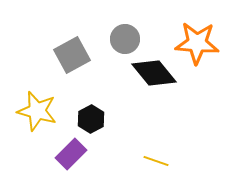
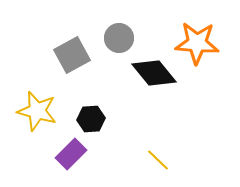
gray circle: moved 6 px left, 1 px up
black hexagon: rotated 24 degrees clockwise
yellow line: moved 2 px right, 1 px up; rotated 25 degrees clockwise
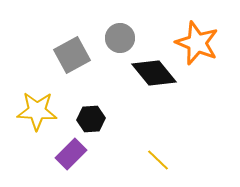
gray circle: moved 1 px right
orange star: rotated 18 degrees clockwise
yellow star: rotated 12 degrees counterclockwise
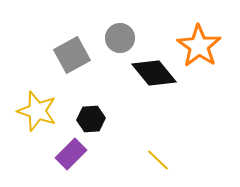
orange star: moved 2 px right, 3 px down; rotated 12 degrees clockwise
yellow star: rotated 15 degrees clockwise
